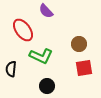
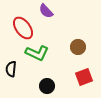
red ellipse: moved 2 px up
brown circle: moved 1 px left, 3 px down
green L-shape: moved 4 px left, 3 px up
red square: moved 9 px down; rotated 12 degrees counterclockwise
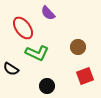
purple semicircle: moved 2 px right, 2 px down
black semicircle: rotated 63 degrees counterclockwise
red square: moved 1 px right, 1 px up
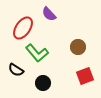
purple semicircle: moved 1 px right, 1 px down
red ellipse: rotated 70 degrees clockwise
green L-shape: rotated 25 degrees clockwise
black semicircle: moved 5 px right, 1 px down
black circle: moved 4 px left, 3 px up
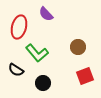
purple semicircle: moved 3 px left
red ellipse: moved 4 px left, 1 px up; rotated 20 degrees counterclockwise
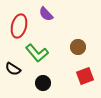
red ellipse: moved 1 px up
black semicircle: moved 3 px left, 1 px up
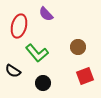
black semicircle: moved 2 px down
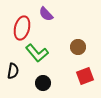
red ellipse: moved 3 px right, 2 px down
black semicircle: rotated 112 degrees counterclockwise
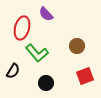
brown circle: moved 1 px left, 1 px up
black semicircle: rotated 21 degrees clockwise
black circle: moved 3 px right
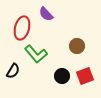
green L-shape: moved 1 px left, 1 px down
black circle: moved 16 px right, 7 px up
